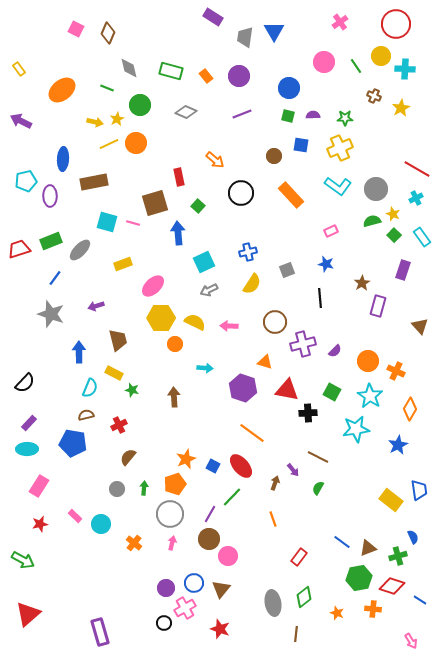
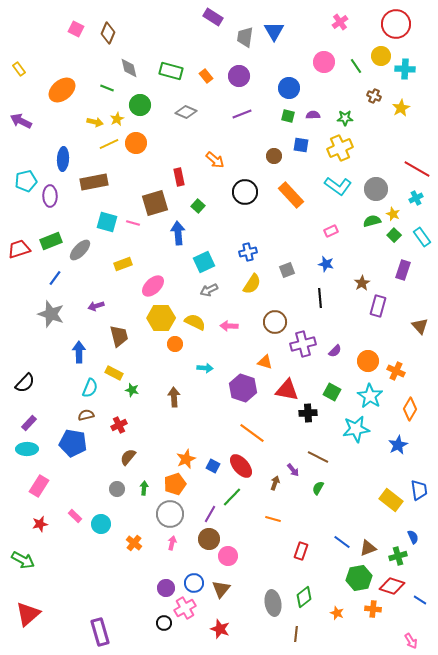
black circle at (241, 193): moved 4 px right, 1 px up
brown trapezoid at (118, 340): moved 1 px right, 4 px up
orange line at (273, 519): rotated 56 degrees counterclockwise
red rectangle at (299, 557): moved 2 px right, 6 px up; rotated 18 degrees counterclockwise
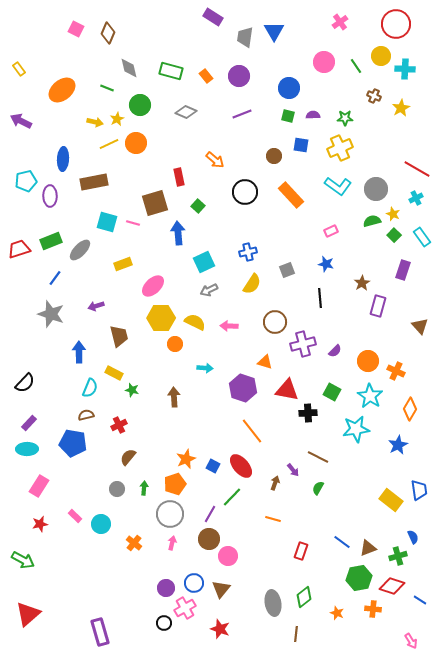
orange line at (252, 433): moved 2 px up; rotated 16 degrees clockwise
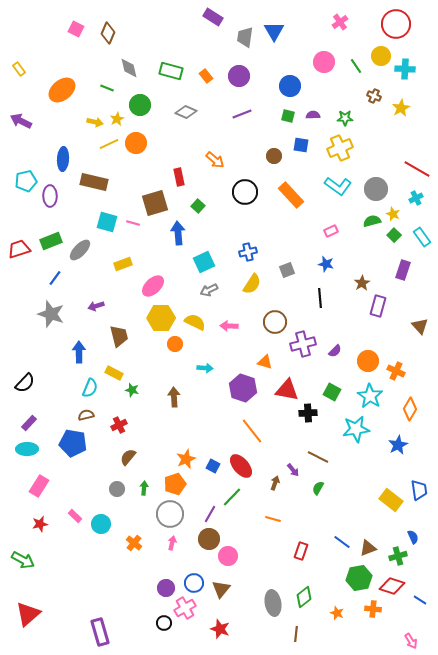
blue circle at (289, 88): moved 1 px right, 2 px up
brown rectangle at (94, 182): rotated 24 degrees clockwise
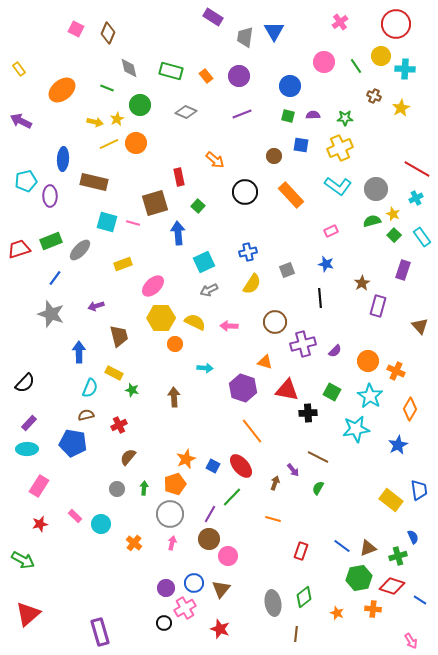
blue line at (342, 542): moved 4 px down
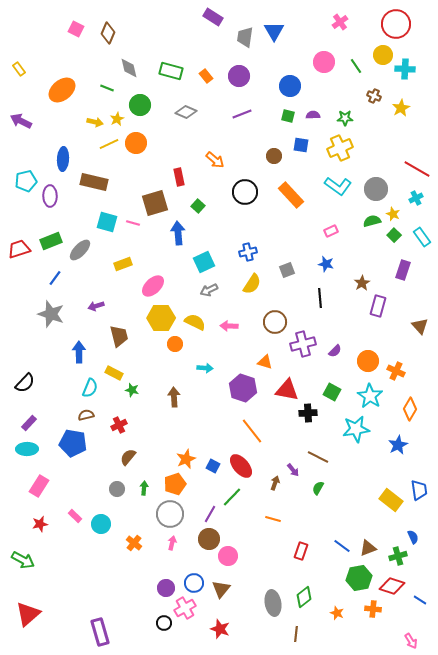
yellow circle at (381, 56): moved 2 px right, 1 px up
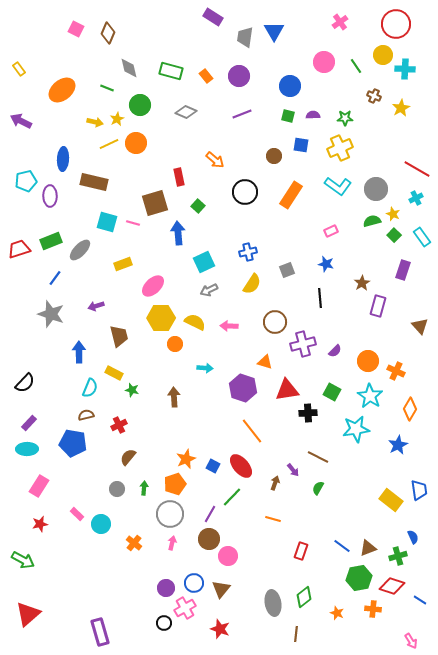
orange rectangle at (291, 195): rotated 76 degrees clockwise
red triangle at (287, 390): rotated 20 degrees counterclockwise
pink rectangle at (75, 516): moved 2 px right, 2 px up
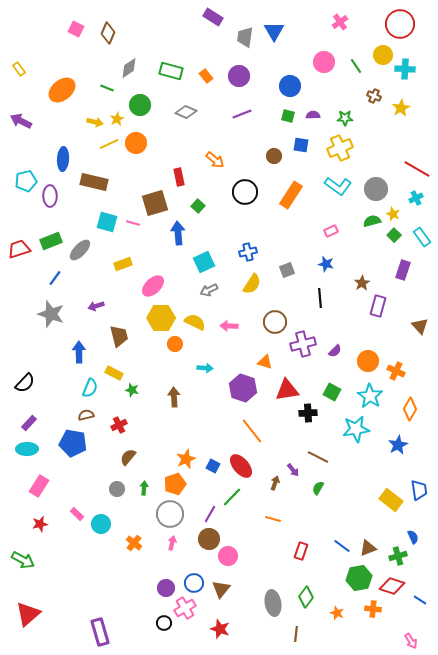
red circle at (396, 24): moved 4 px right
gray diamond at (129, 68): rotated 70 degrees clockwise
green diamond at (304, 597): moved 2 px right; rotated 15 degrees counterclockwise
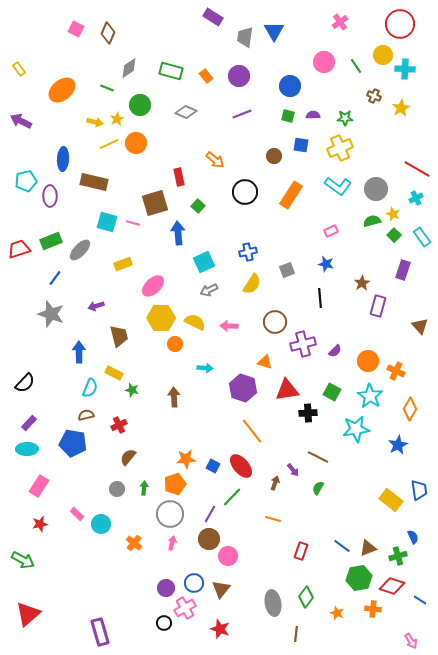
orange star at (186, 459): rotated 18 degrees clockwise
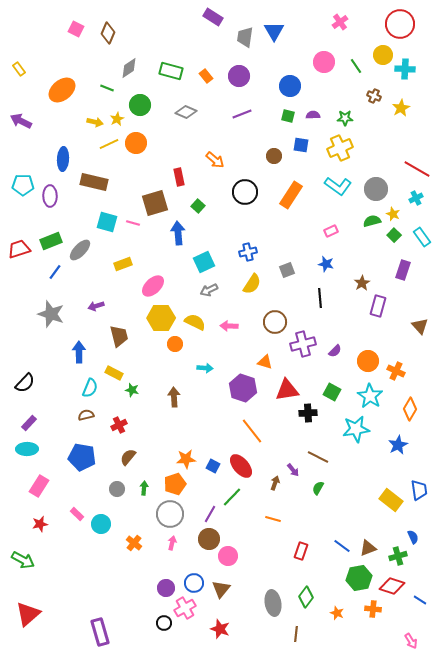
cyan pentagon at (26, 181): moved 3 px left, 4 px down; rotated 15 degrees clockwise
blue line at (55, 278): moved 6 px up
blue pentagon at (73, 443): moved 9 px right, 14 px down
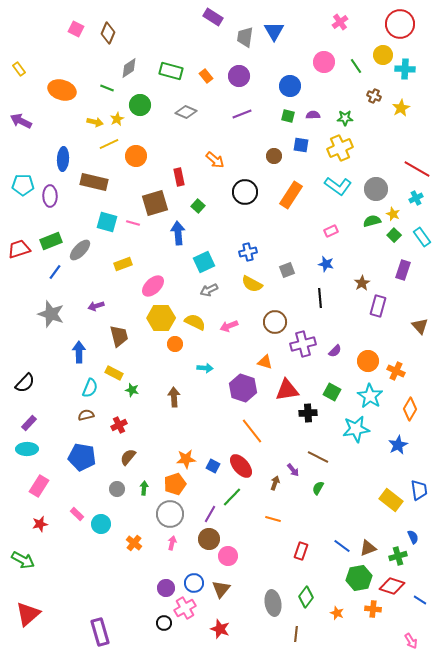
orange ellipse at (62, 90): rotated 56 degrees clockwise
orange circle at (136, 143): moved 13 px down
yellow semicircle at (252, 284): rotated 85 degrees clockwise
pink arrow at (229, 326): rotated 24 degrees counterclockwise
